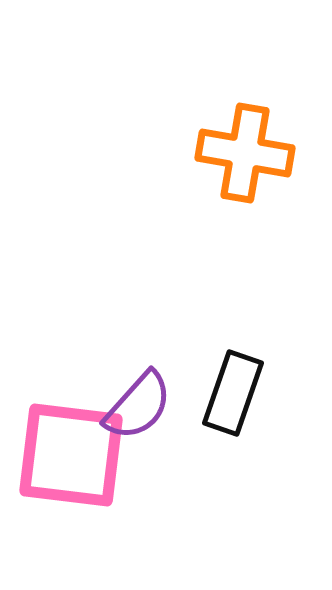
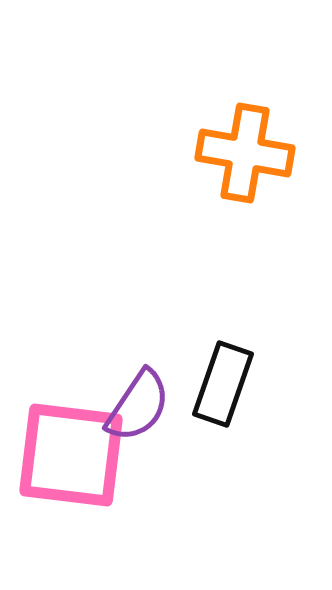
black rectangle: moved 10 px left, 9 px up
purple semicircle: rotated 8 degrees counterclockwise
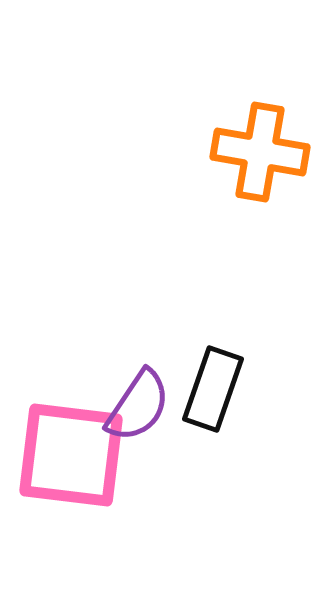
orange cross: moved 15 px right, 1 px up
black rectangle: moved 10 px left, 5 px down
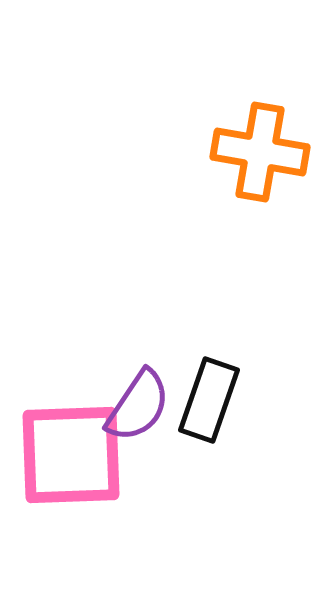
black rectangle: moved 4 px left, 11 px down
pink square: rotated 9 degrees counterclockwise
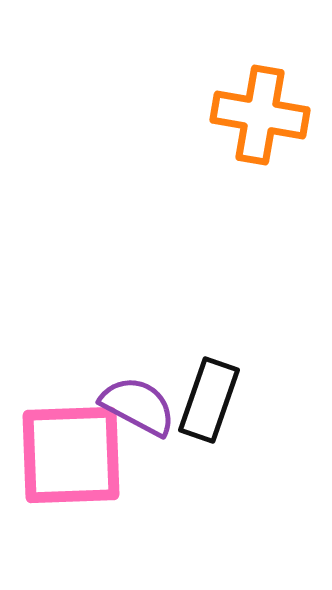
orange cross: moved 37 px up
purple semicircle: rotated 96 degrees counterclockwise
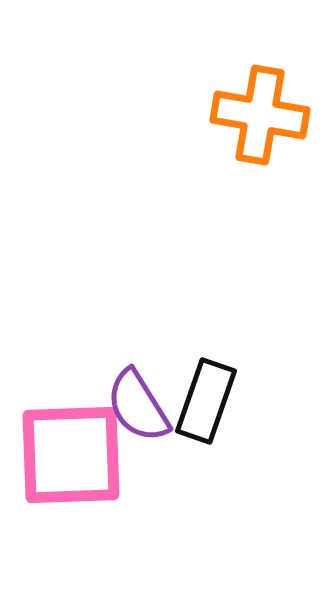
black rectangle: moved 3 px left, 1 px down
purple semicircle: rotated 150 degrees counterclockwise
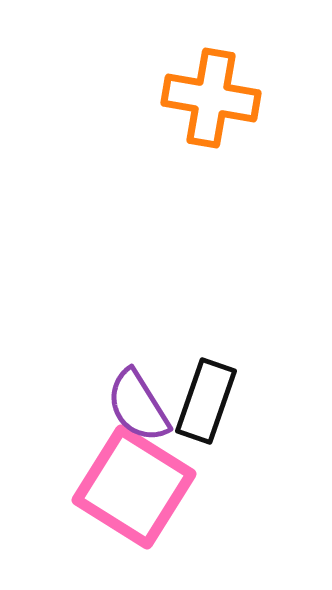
orange cross: moved 49 px left, 17 px up
pink square: moved 63 px right, 32 px down; rotated 34 degrees clockwise
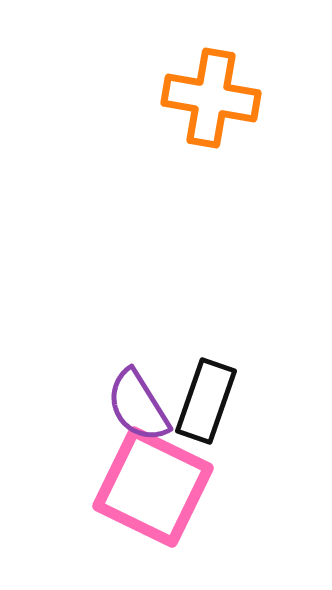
pink square: moved 19 px right; rotated 6 degrees counterclockwise
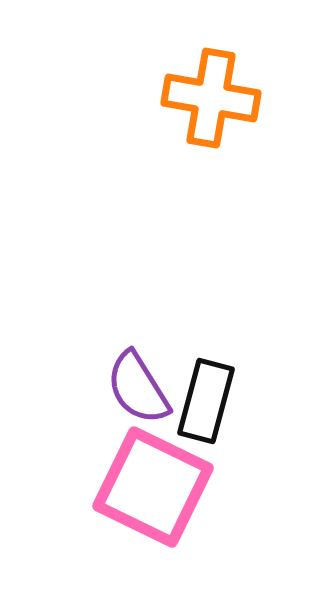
black rectangle: rotated 4 degrees counterclockwise
purple semicircle: moved 18 px up
